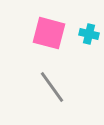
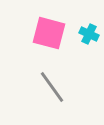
cyan cross: rotated 12 degrees clockwise
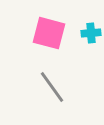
cyan cross: moved 2 px right, 1 px up; rotated 30 degrees counterclockwise
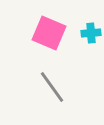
pink square: rotated 8 degrees clockwise
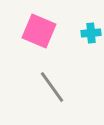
pink square: moved 10 px left, 2 px up
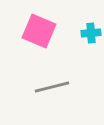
gray line: rotated 68 degrees counterclockwise
